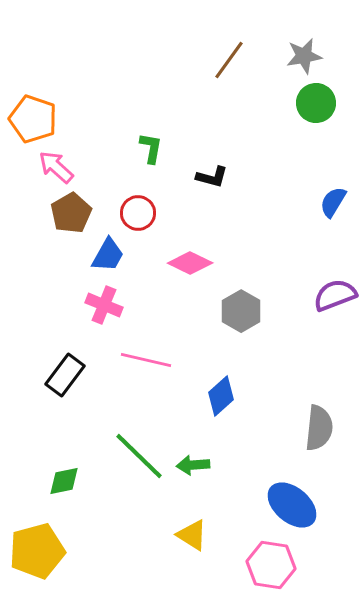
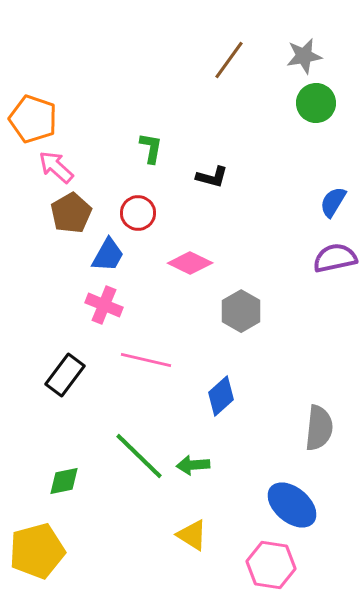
purple semicircle: moved 37 px up; rotated 9 degrees clockwise
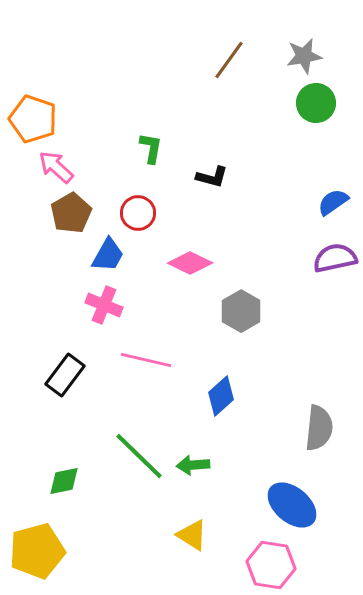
blue semicircle: rotated 24 degrees clockwise
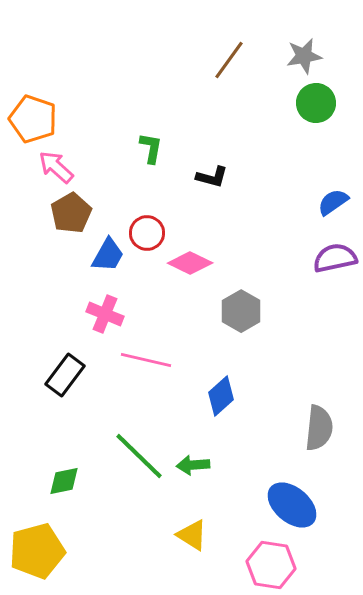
red circle: moved 9 px right, 20 px down
pink cross: moved 1 px right, 9 px down
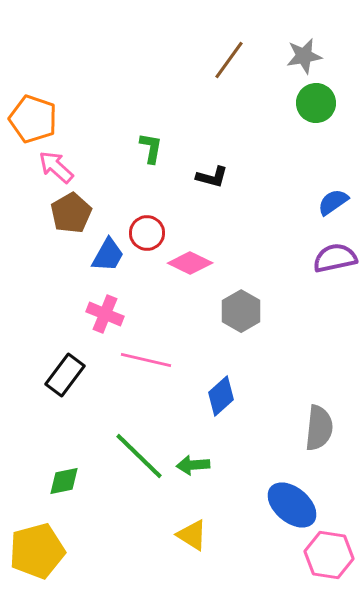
pink hexagon: moved 58 px right, 10 px up
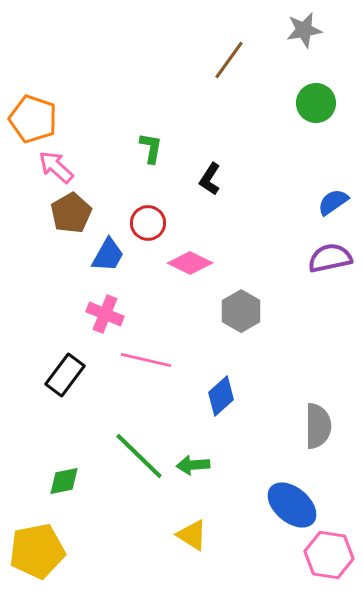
gray star: moved 26 px up
black L-shape: moved 2 px left, 2 px down; rotated 108 degrees clockwise
red circle: moved 1 px right, 10 px up
purple semicircle: moved 5 px left
gray semicircle: moved 1 px left, 2 px up; rotated 6 degrees counterclockwise
yellow pentagon: rotated 4 degrees clockwise
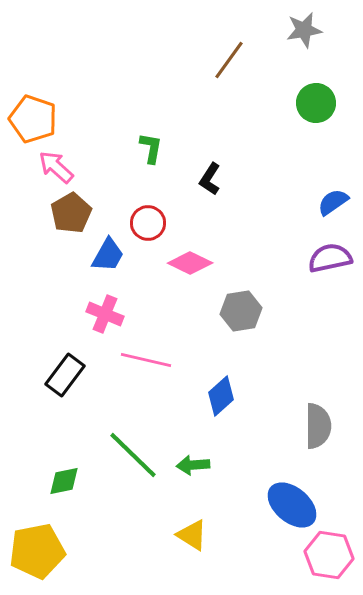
gray hexagon: rotated 21 degrees clockwise
green line: moved 6 px left, 1 px up
